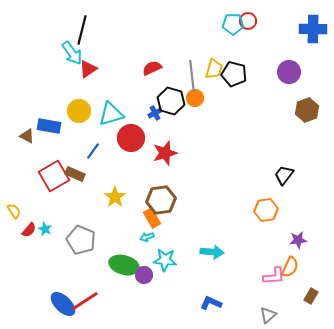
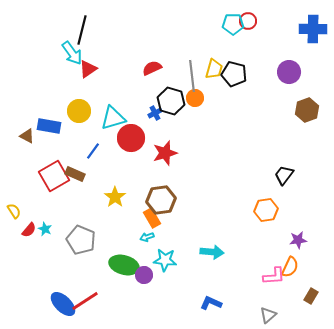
cyan triangle at (111, 114): moved 2 px right, 4 px down
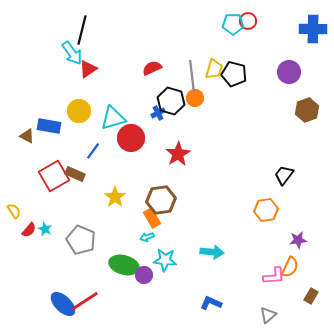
blue cross at (155, 113): moved 3 px right
red star at (165, 153): moved 13 px right, 1 px down; rotated 15 degrees counterclockwise
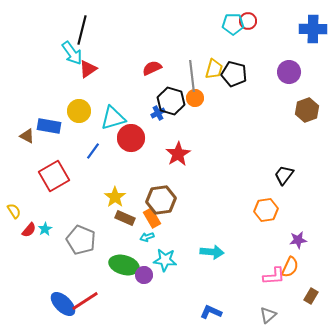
brown rectangle at (75, 174): moved 50 px right, 44 px down
cyan star at (45, 229): rotated 16 degrees clockwise
blue L-shape at (211, 303): moved 9 px down
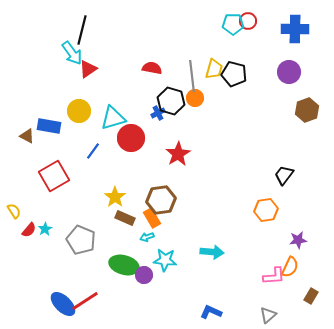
blue cross at (313, 29): moved 18 px left
red semicircle at (152, 68): rotated 36 degrees clockwise
